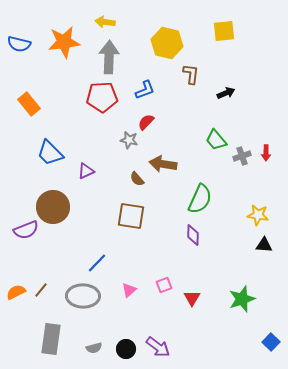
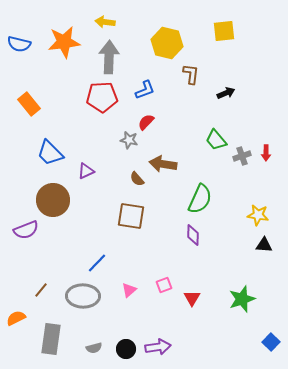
brown circle: moved 7 px up
orange semicircle: moved 26 px down
purple arrow: rotated 45 degrees counterclockwise
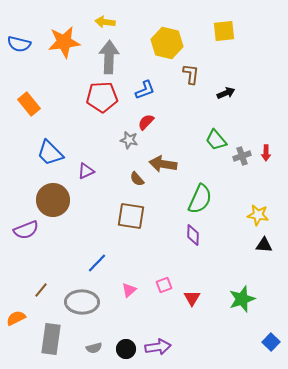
gray ellipse: moved 1 px left, 6 px down
